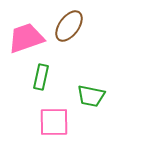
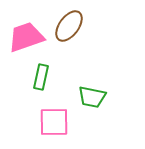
pink trapezoid: moved 1 px up
green trapezoid: moved 1 px right, 1 px down
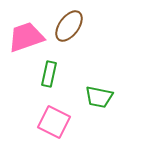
green rectangle: moved 8 px right, 3 px up
green trapezoid: moved 7 px right
pink square: rotated 28 degrees clockwise
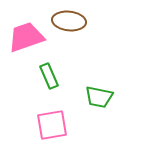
brown ellipse: moved 5 px up; rotated 60 degrees clockwise
green rectangle: moved 2 px down; rotated 35 degrees counterclockwise
pink square: moved 2 px left, 3 px down; rotated 36 degrees counterclockwise
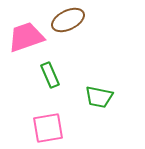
brown ellipse: moved 1 px left, 1 px up; rotated 32 degrees counterclockwise
green rectangle: moved 1 px right, 1 px up
pink square: moved 4 px left, 3 px down
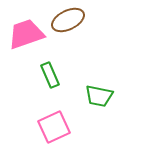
pink trapezoid: moved 3 px up
green trapezoid: moved 1 px up
pink square: moved 6 px right, 1 px up; rotated 16 degrees counterclockwise
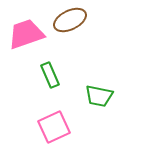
brown ellipse: moved 2 px right
